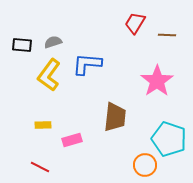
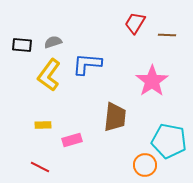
pink star: moved 5 px left
cyan pentagon: moved 2 px down; rotated 8 degrees counterclockwise
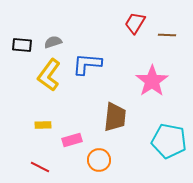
orange circle: moved 46 px left, 5 px up
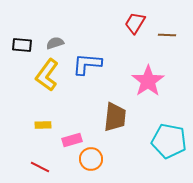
gray semicircle: moved 2 px right, 1 px down
yellow L-shape: moved 2 px left
pink star: moved 4 px left
orange circle: moved 8 px left, 1 px up
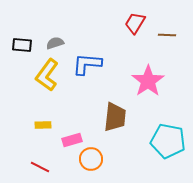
cyan pentagon: moved 1 px left
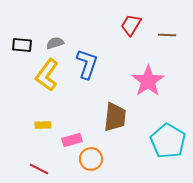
red trapezoid: moved 4 px left, 2 px down
blue L-shape: rotated 104 degrees clockwise
cyan pentagon: rotated 20 degrees clockwise
red line: moved 1 px left, 2 px down
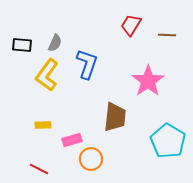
gray semicircle: rotated 132 degrees clockwise
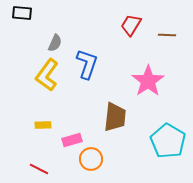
black rectangle: moved 32 px up
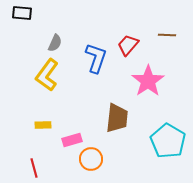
red trapezoid: moved 3 px left, 20 px down; rotated 10 degrees clockwise
blue L-shape: moved 9 px right, 6 px up
brown trapezoid: moved 2 px right, 1 px down
red line: moved 5 px left, 1 px up; rotated 48 degrees clockwise
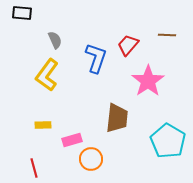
gray semicircle: moved 3 px up; rotated 48 degrees counterclockwise
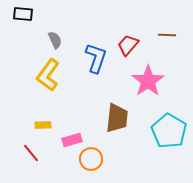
black rectangle: moved 1 px right, 1 px down
yellow L-shape: moved 1 px right
cyan pentagon: moved 1 px right, 10 px up
red line: moved 3 px left, 15 px up; rotated 24 degrees counterclockwise
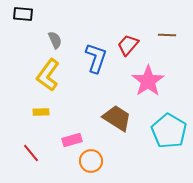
brown trapezoid: rotated 64 degrees counterclockwise
yellow rectangle: moved 2 px left, 13 px up
orange circle: moved 2 px down
